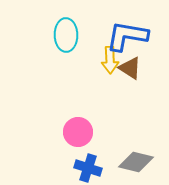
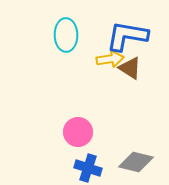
yellow arrow: moved 1 px up; rotated 96 degrees counterclockwise
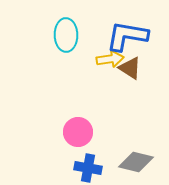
blue cross: rotated 8 degrees counterclockwise
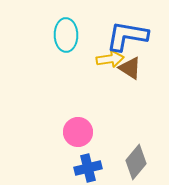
gray diamond: rotated 64 degrees counterclockwise
blue cross: rotated 24 degrees counterclockwise
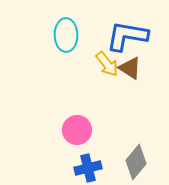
yellow arrow: moved 3 px left, 5 px down; rotated 60 degrees clockwise
pink circle: moved 1 px left, 2 px up
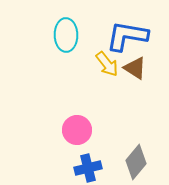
brown triangle: moved 5 px right
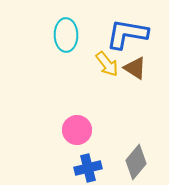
blue L-shape: moved 2 px up
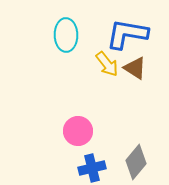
pink circle: moved 1 px right, 1 px down
blue cross: moved 4 px right
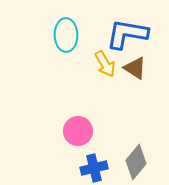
yellow arrow: moved 2 px left; rotated 8 degrees clockwise
blue cross: moved 2 px right
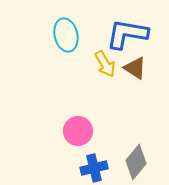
cyan ellipse: rotated 12 degrees counterclockwise
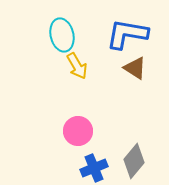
cyan ellipse: moved 4 px left
yellow arrow: moved 28 px left, 2 px down
gray diamond: moved 2 px left, 1 px up
blue cross: rotated 8 degrees counterclockwise
